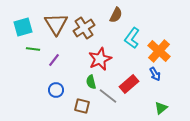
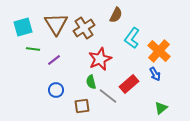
purple line: rotated 16 degrees clockwise
brown square: rotated 21 degrees counterclockwise
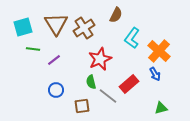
green triangle: rotated 24 degrees clockwise
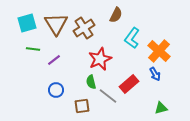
cyan square: moved 4 px right, 4 px up
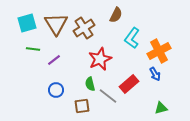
orange cross: rotated 20 degrees clockwise
green semicircle: moved 1 px left, 2 px down
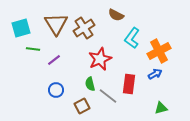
brown semicircle: rotated 91 degrees clockwise
cyan square: moved 6 px left, 5 px down
blue arrow: rotated 88 degrees counterclockwise
red rectangle: rotated 42 degrees counterclockwise
brown square: rotated 21 degrees counterclockwise
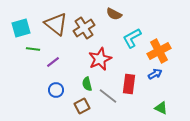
brown semicircle: moved 2 px left, 1 px up
brown triangle: rotated 20 degrees counterclockwise
cyan L-shape: rotated 25 degrees clockwise
purple line: moved 1 px left, 2 px down
green semicircle: moved 3 px left
green triangle: rotated 40 degrees clockwise
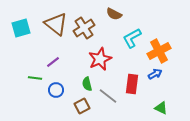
green line: moved 2 px right, 29 px down
red rectangle: moved 3 px right
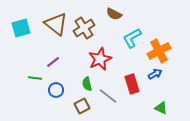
red rectangle: rotated 24 degrees counterclockwise
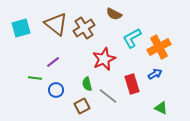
orange cross: moved 4 px up
red star: moved 4 px right
